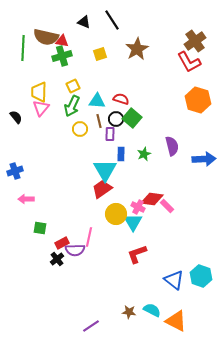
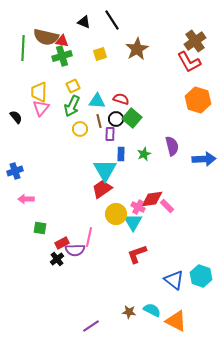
red diamond at (152, 199): rotated 15 degrees counterclockwise
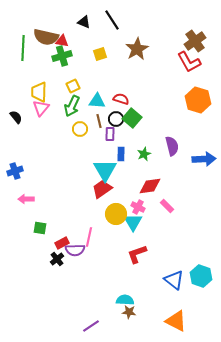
red diamond at (152, 199): moved 2 px left, 13 px up
cyan semicircle at (152, 310): moved 27 px left, 10 px up; rotated 24 degrees counterclockwise
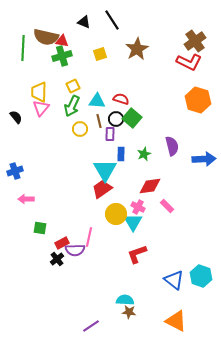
red L-shape at (189, 62): rotated 35 degrees counterclockwise
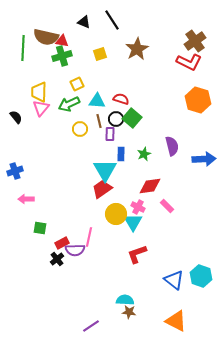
yellow square at (73, 86): moved 4 px right, 2 px up
green arrow at (72, 106): moved 3 px left, 2 px up; rotated 40 degrees clockwise
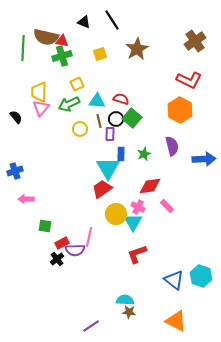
red L-shape at (189, 62): moved 18 px down
orange hexagon at (198, 100): moved 18 px left, 10 px down; rotated 10 degrees clockwise
cyan triangle at (105, 170): moved 3 px right, 2 px up
green square at (40, 228): moved 5 px right, 2 px up
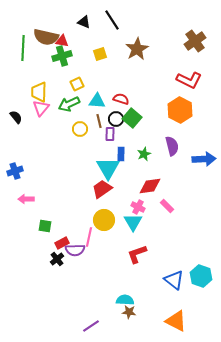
yellow circle at (116, 214): moved 12 px left, 6 px down
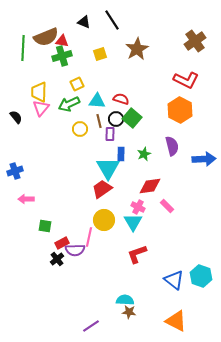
brown semicircle at (46, 37): rotated 35 degrees counterclockwise
red L-shape at (189, 80): moved 3 px left
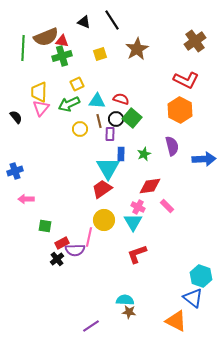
blue triangle at (174, 280): moved 19 px right, 18 px down
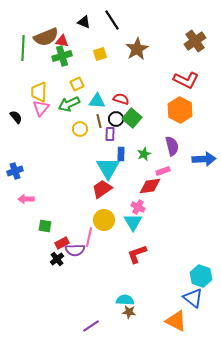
pink rectangle at (167, 206): moved 4 px left, 35 px up; rotated 64 degrees counterclockwise
